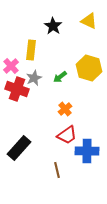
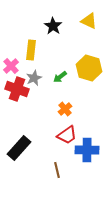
blue cross: moved 1 px up
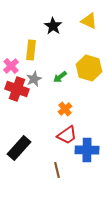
gray star: moved 1 px down
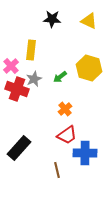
black star: moved 1 px left, 7 px up; rotated 30 degrees counterclockwise
blue cross: moved 2 px left, 3 px down
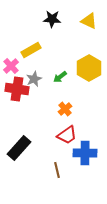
yellow rectangle: rotated 54 degrees clockwise
yellow hexagon: rotated 15 degrees clockwise
red cross: rotated 10 degrees counterclockwise
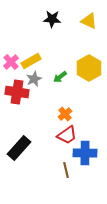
yellow rectangle: moved 11 px down
pink cross: moved 4 px up
red cross: moved 3 px down
orange cross: moved 5 px down
brown line: moved 9 px right
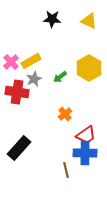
red trapezoid: moved 19 px right
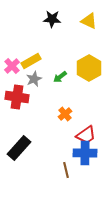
pink cross: moved 1 px right, 4 px down
red cross: moved 5 px down
